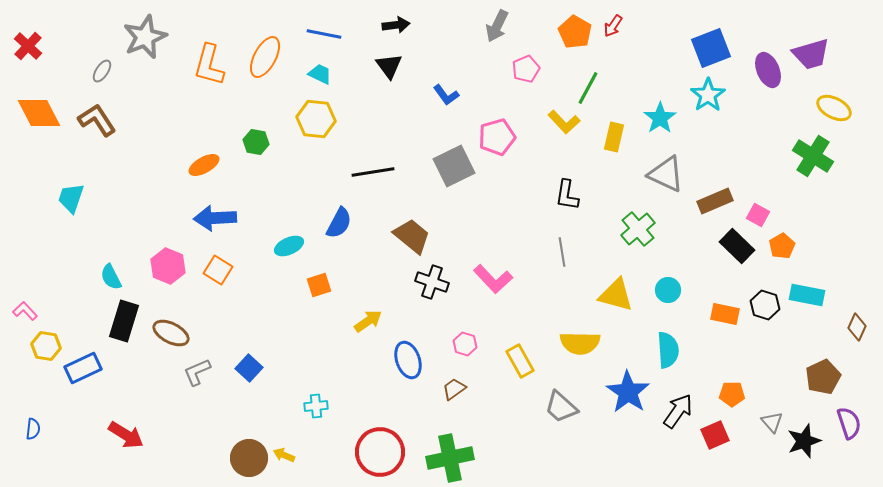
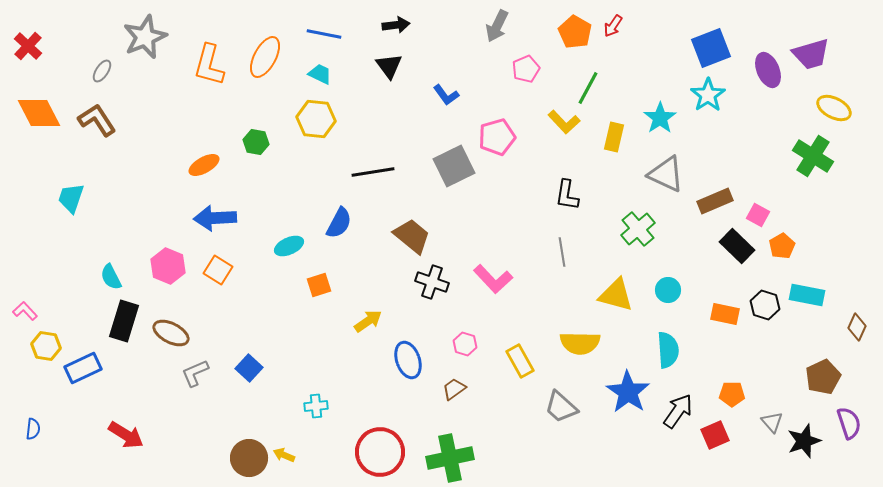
gray L-shape at (197, 372): moved 2 px left, 1 px down
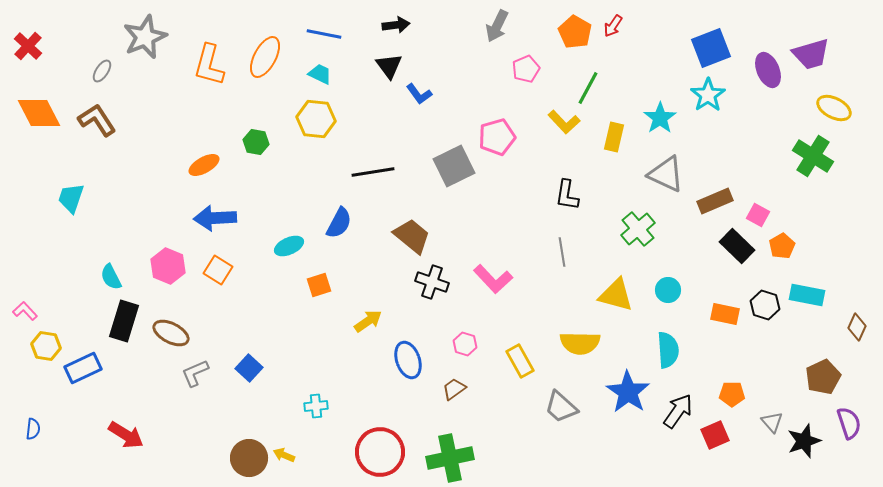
blue L-shape at (446, 95): moved 27 px left, 1 px up
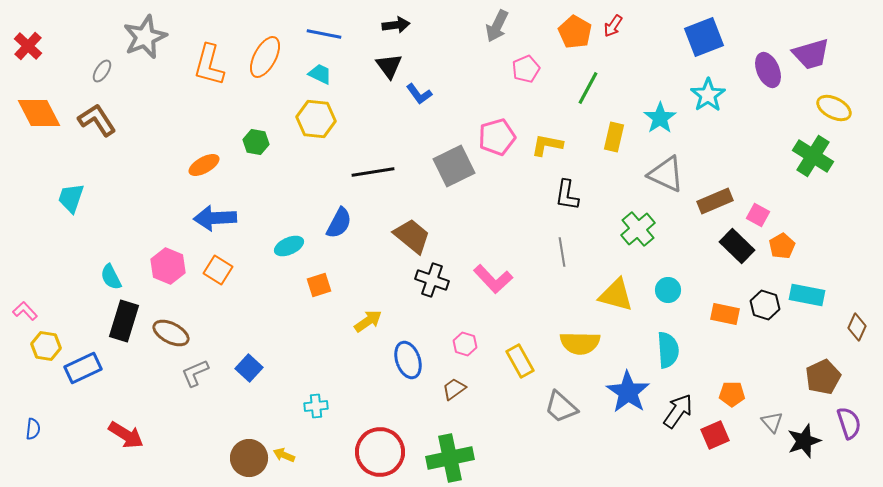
blue square at (711, 48): moved 7 px left, 11 px up
yellow L-shape at (564, 122): moved 17 px left, 23 px down; rotated 144 degrees clockwise
black cross at (432, 282): moved 2 px up
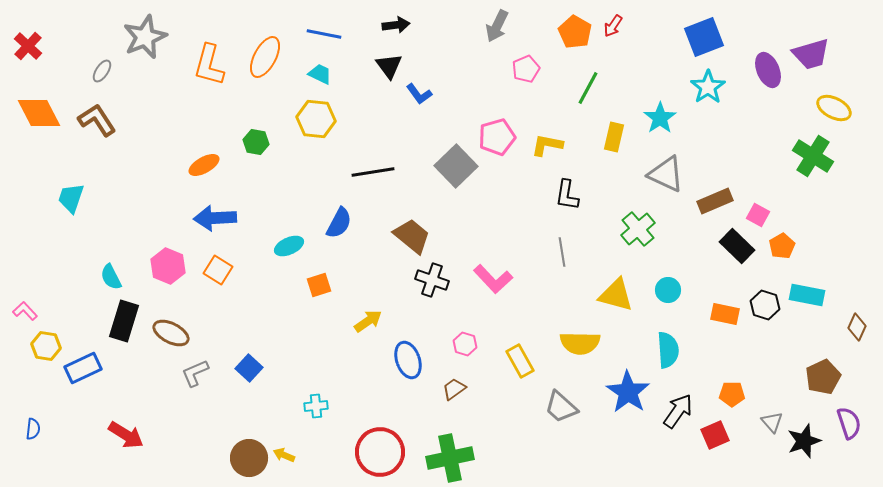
cyan star at (708, 95): moved 8 px up
gray square at (454, 166): moved 2 px right; rotated 18 degrees counterclockwise
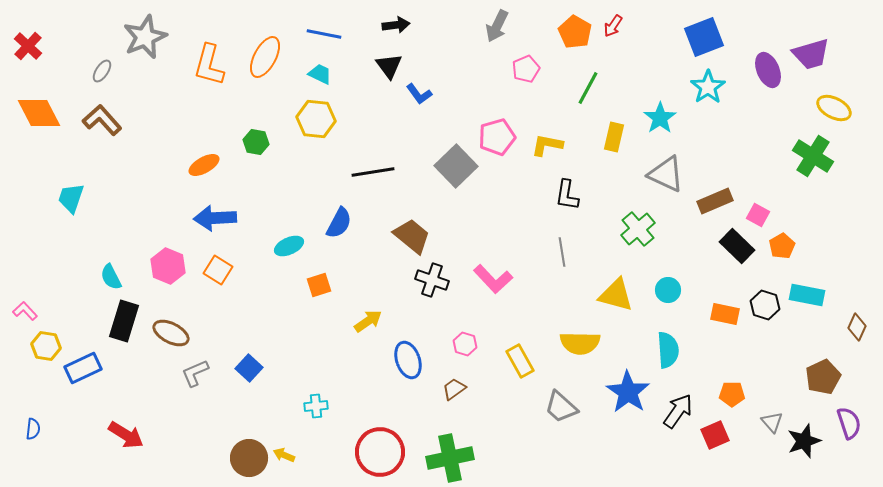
brown L-shape at (97, 120): moved 5 px right; rotated 9 degrees counterclockwise
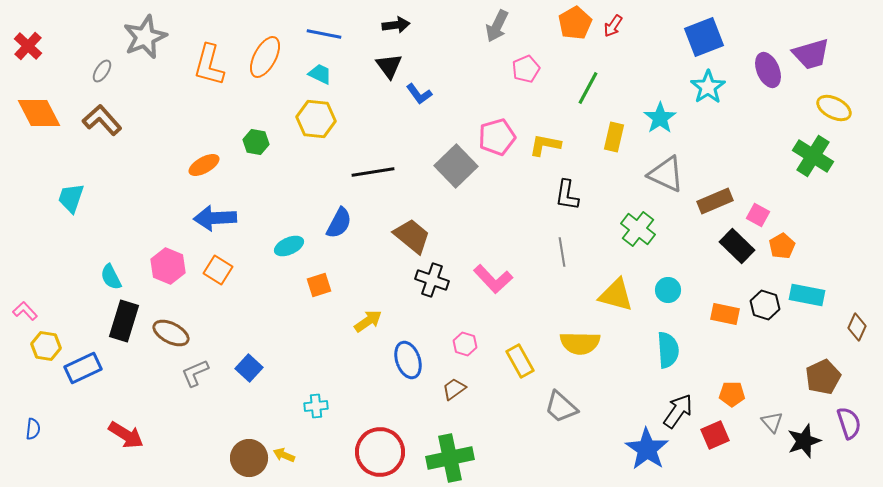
orange pentagon at (575, 32): moved 9 px up; rotated 12 degrees clockwise
yellow L-shape at (547, 145): moved 2 px left
green cross at (638, 229): rotated 12 degrees counterclockwise
blue star at (628, 392): moved 19 px right, 57 px down
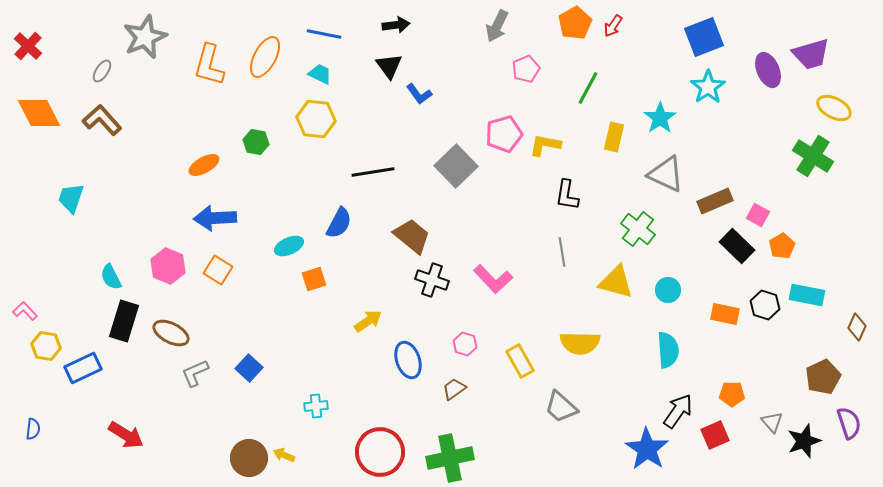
pink pentagon at (497, 137): moved 7 px right, 3 px up
orange square at (319, 285): moved 5 px left, 6 px up
yellow triangle at (616, 295): moved 13 px up
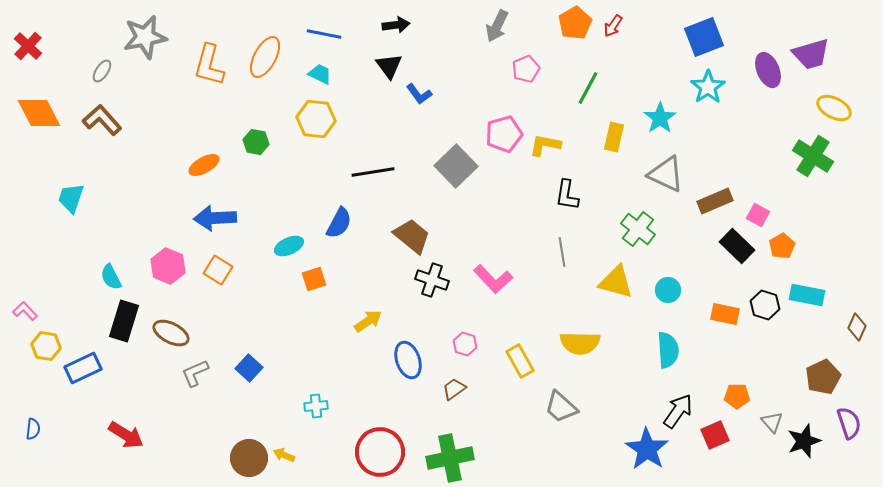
gray star at (145, 37): rotated 12 degrees clockwise
orange pentagon at (732, 394): moved 5 px right, 2 px down
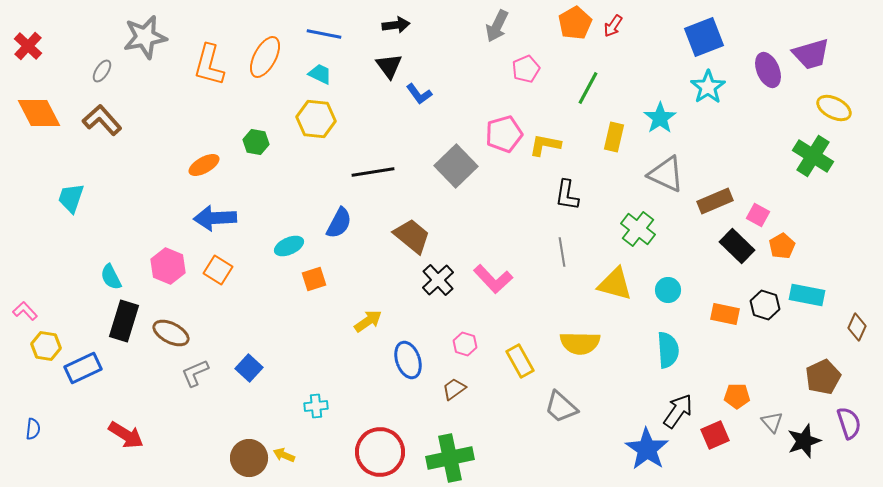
black cross at (432, 280): moved 6 px right; rotated 28 degrees clockwise
yellow triangle at (616, 282): moved 1 px left, 2 px down
